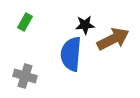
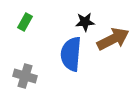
black star: moved 3 px up
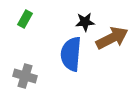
green rectangle: moved 3 px up
brown arrow: moved 1 px left, 1 px up
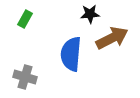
black star: moved 5 px right, 8 px up
gray cross: moved 1 px down
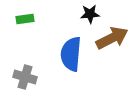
green rectangle: rotated 54 degrees clockwise
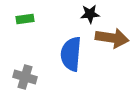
brown arrow: rotated 36 degrees clockwise
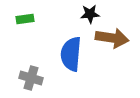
gray cross: moved 6 px right, 1 px down
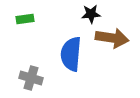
black star: moved 1 px right
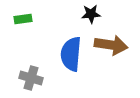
green rectangle: moved 2 px left
brown arrow: moved 1 px left, 7 px down
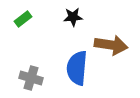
black star: moved 18 px left, 3 px down
green rectangle: rotated 30 degrees counterclockwise
blue semicircle: moved 6 px right, 14 px down
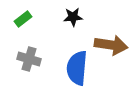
gray cross: moved 2 px left, 19 px up
